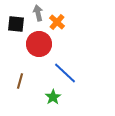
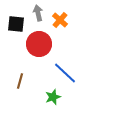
orange cross: moved 3 px right, 2 px up
green star: rotated 14 degrees clockwise
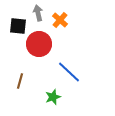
black square: moved 2 px right, 2 px down
blue line: moved 4 px right, 1 px up
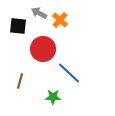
gray arrow: moved 1 px right; rotated 49 degrees counterclockwise
red circle: moved 4 px right, 5 px down
blue line: moved 1 px down
green star: rotated 21 degrees clockwise
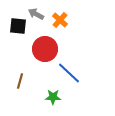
gray arrow: moved 3 px left, 1 px down
red circle: moved 2 px right
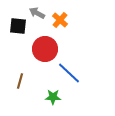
gray arrow: moved 1 px right, 1 px up
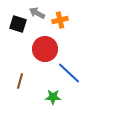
orange cross: rotated 35 degrees clockwise
black square: moved 2 px up; rotated 12 degrees clockwise
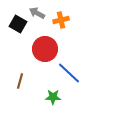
orange cross: moved 1 px right
black square: rotated 12 degrees clockwise
